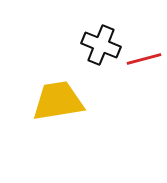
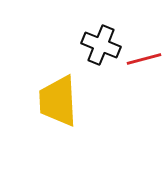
yellow trapezoid: rotated 84 degrees counterclockwise
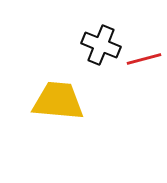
yellow trapezoid: rotated 98 degrees clockwise
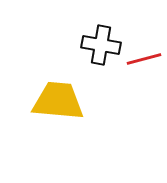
black cross: rotated 12 degrees counterclockwise
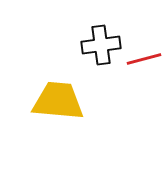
black cross: rotated 18 degrees counterclockwise
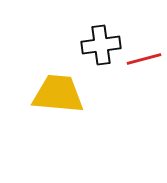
yellow trapezoid: moved 7 px up
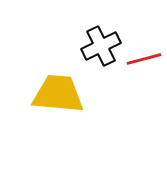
black cross: moved 1 px down; rotated 18 degrees counterclockwise
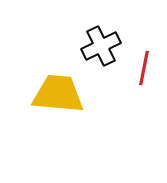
red line: moved 9 px down; rotated 64 degrees counterclockwise
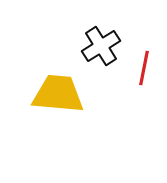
black cross: rotated 6 degrees counterclockwise
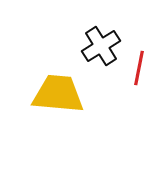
red line: moved 5 px left
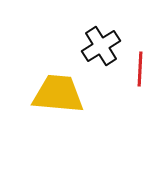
red line: moved 1 px right, 1 px down; rotated 8 degrees counterclockwise
